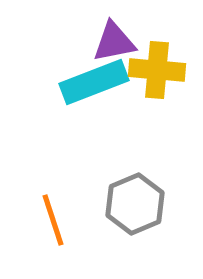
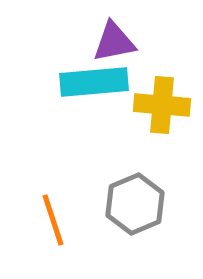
yellow cross: moved 5 px right, 35 px down
cyan rectangle: rotated 16 degrees clockwise
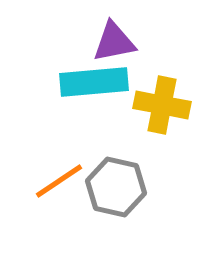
yellow cross: rotated 6 degrees clockwise
gray hexagon: moved 19 px left, 17 px up; rotated 24 degrees counterclockwise
orange line: moved 6 px right, 39 px up; rotated 74 degrees clockwise
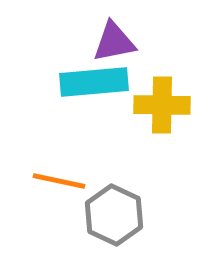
yellow cross: rotated 10 degrees counterclockwise
orange line: rotated 46 degrees clockwise
gray hexagon: moved 2 px left, 28 px down; rotated 12 degrees clockwise
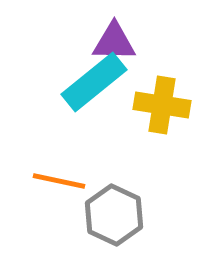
purple triangle: rotated 12 degrees clockwise
cyan rectangle: rotated 34 degrees counterclockwise
yellow cross: rotated 8 degrees clockwise
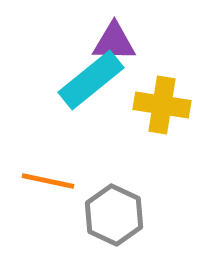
cyan rectangle: moved 3 px left, 2 px up
orange line: moved 11 px left
